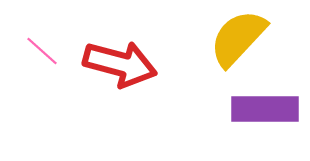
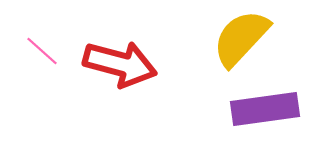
yellow semicircle: moved 3 px right
purple rectangle: rotated 8 degrees counterclockwise
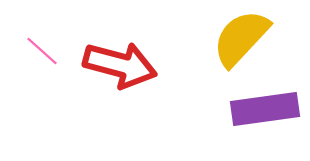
red arrow: moved 1 px down
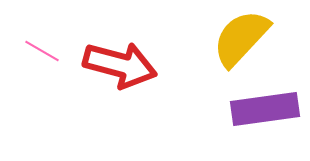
pink line: rotated 12 degrees counterclockwise
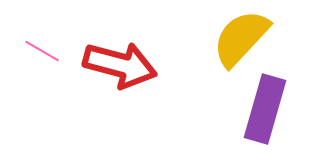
purple rectangle: rotated 66 degrees counterclockwise
